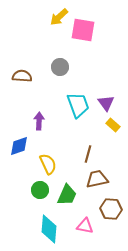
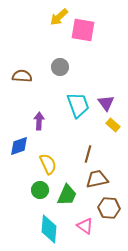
brown hexagon: moved 2 px left, 1 px up
pink triangle: rotated 24 degrees clockwise
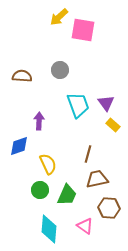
gray circle: moved 3 px down
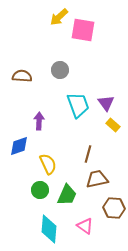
brown hexagon: moved 5 px right
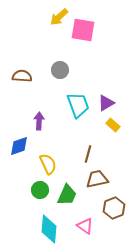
purple triangle: rotated 36 degrees clockwise
brown hexagon: rotated 25 degrees counterclockwise
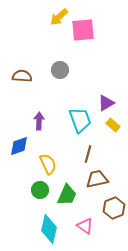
pink square: rotated 15 degrees counterclockwise
cyan trapezoid: moved 2 px right, 15 px down
cyan diamond: rotated 8 degrees clockwise
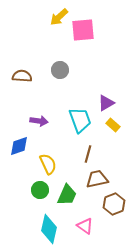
purple arrow: rotated 96 degrees clockwise
brown hexagon: moved 4 px up
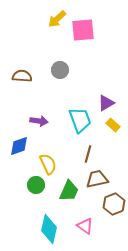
yellow arrow: moved 2 px left, 2 px down
green circle: moved 4 px left, 5 px up
green trapezoid: moved 2 px right, 4 px up
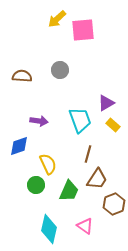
brown trapezoid: rotated 135 degrees clockwise
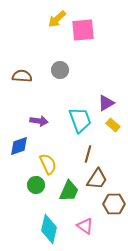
brown hexagon: rotated 20 degrees clockwise
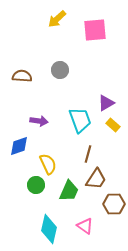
pink square: moved 12 px right
brown trapezoid: moved 1 px left
